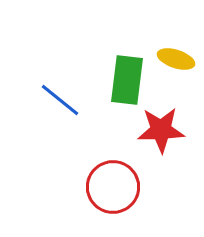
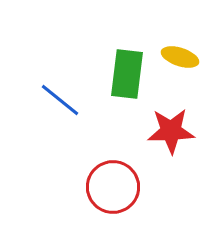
yellow ellipse: moved 4 px right, 2 px up
green rectangle: moved 6 px up
red star: moved 10 px right, 1 px down
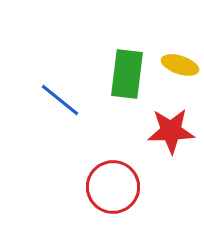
yellow ellipse: moved 8 px down
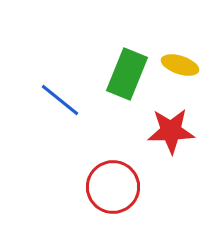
green rectangle: rotated 15 degrees clockwise
